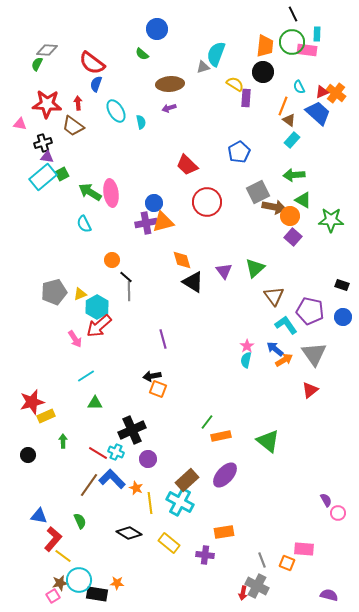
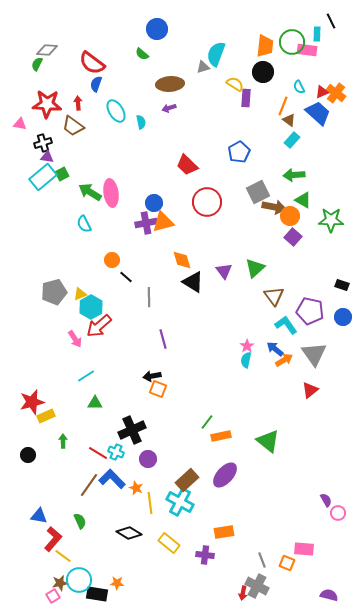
black line at (293, 14): moved 38 px right, 7 px down
gray line at (129, 291): moved 20 px right, 6 px down
cyan hexagon at (97, 307): moved 6 px left
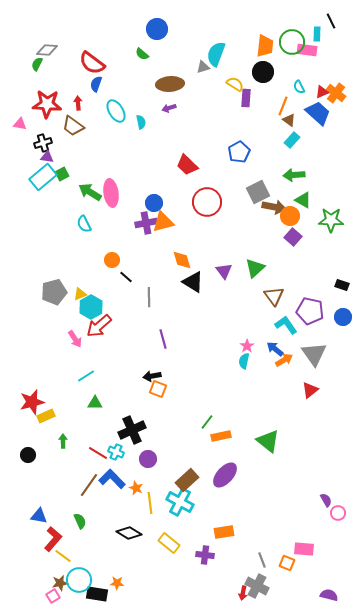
cyan semicircle at (246, 360): moved 2 px left, 1 px down
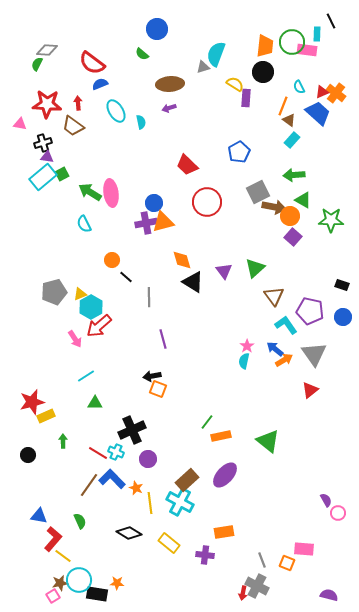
blue semicircle at (96, 84): moved 4 px right; rotated 49 degrees clockwise
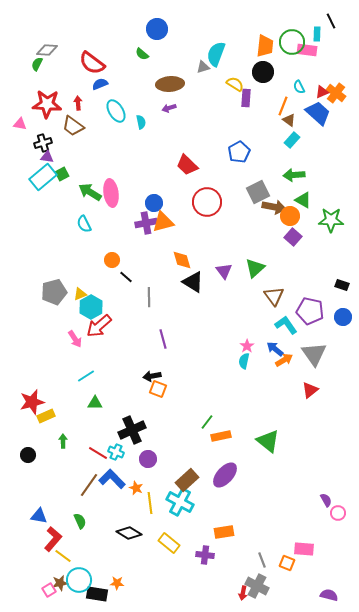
pink square at (53, 596): moved 4 px left, 6 px up
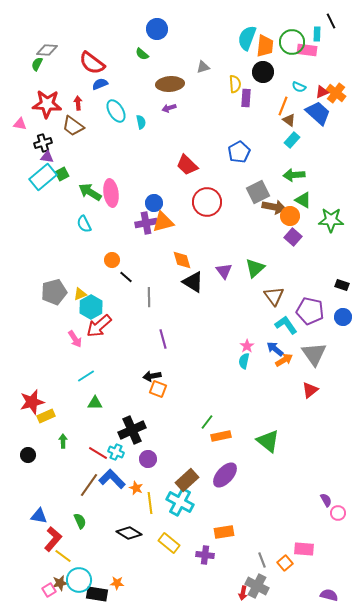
cyan semicircle at (216, 54): moved 31 px right, 16 px up
yellow semicircle at (235, 84): rotated 54 degrees clockwise
cyan semicircle at (299, 87): rotated 40 degrees counterclockwise
orange square at (287, 563): moved 2 px left; rotated 28 degrees clockwise
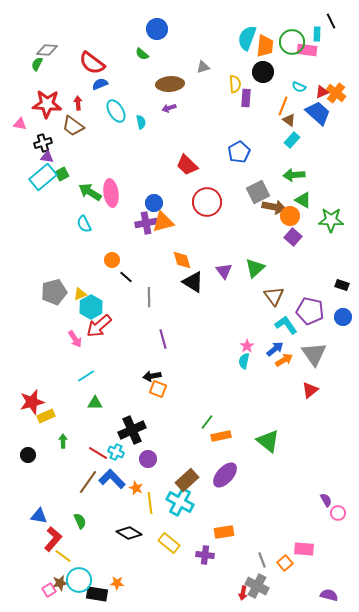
blue arrow at (275, 349): rotated 102 degrees clockwise
brown line at (89, 485): moved 1 px left, 3 px up
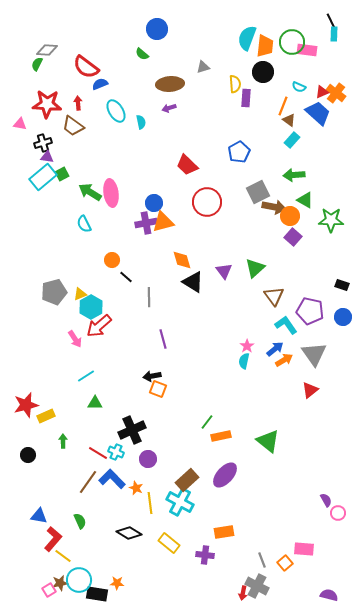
cyan rectangle at (317, 34): moved 17 px right
red semicircle at (92, 63): moved 6 px left, 4 px down
green triangle at (303, 200): moved 2 px right
red star at (32, 402): moved 6 px left, 3 px down
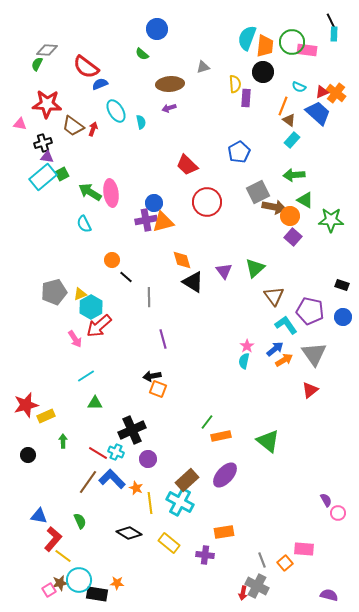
red arrow at (78, 103): moved 15 px right, 26 px down; rotated 24 degrees clockwise
purple cross at (146, 223): moved 3 px up
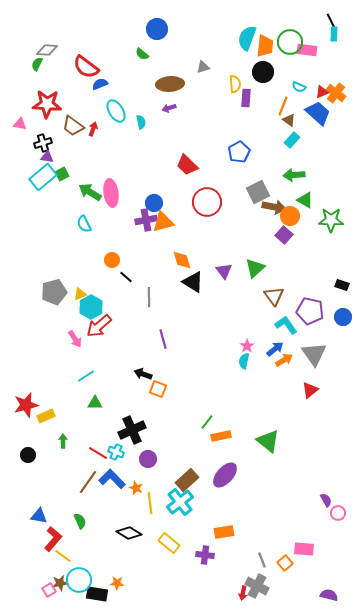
green circle at (292, 42): moved 2 px left
purple square at (293, 237): moved 9 px left, 2 px up
black arrow at (152, 376): moved 9 px left, 2 px up; rotated 30 degrees clockwise
cyan cross at (180, 502): rotated 24 degrees clockwise
